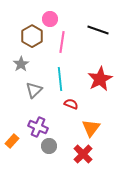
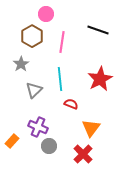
pink circle: moved 4 px left, 5 px up
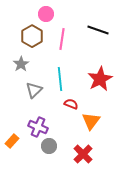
pink line: moved 3 px up
orange triangle: moved 7 px up
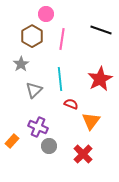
black line: moved 3 px right
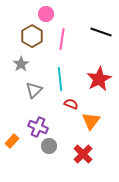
black line: moved 2 px down
red star: moved 1 px left
